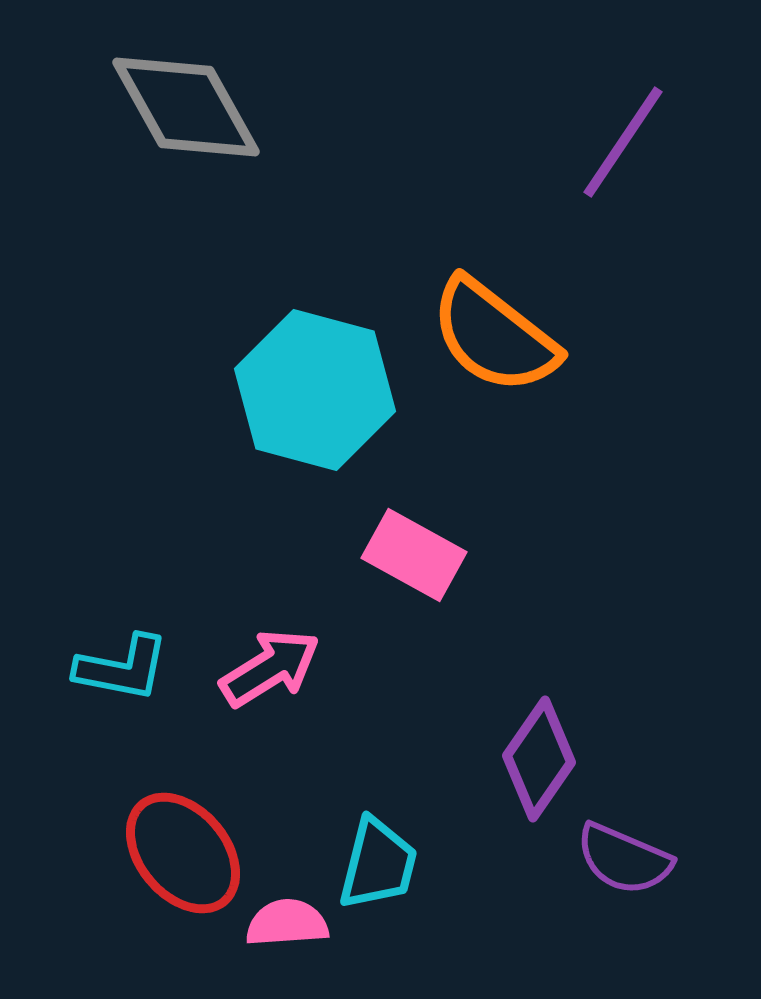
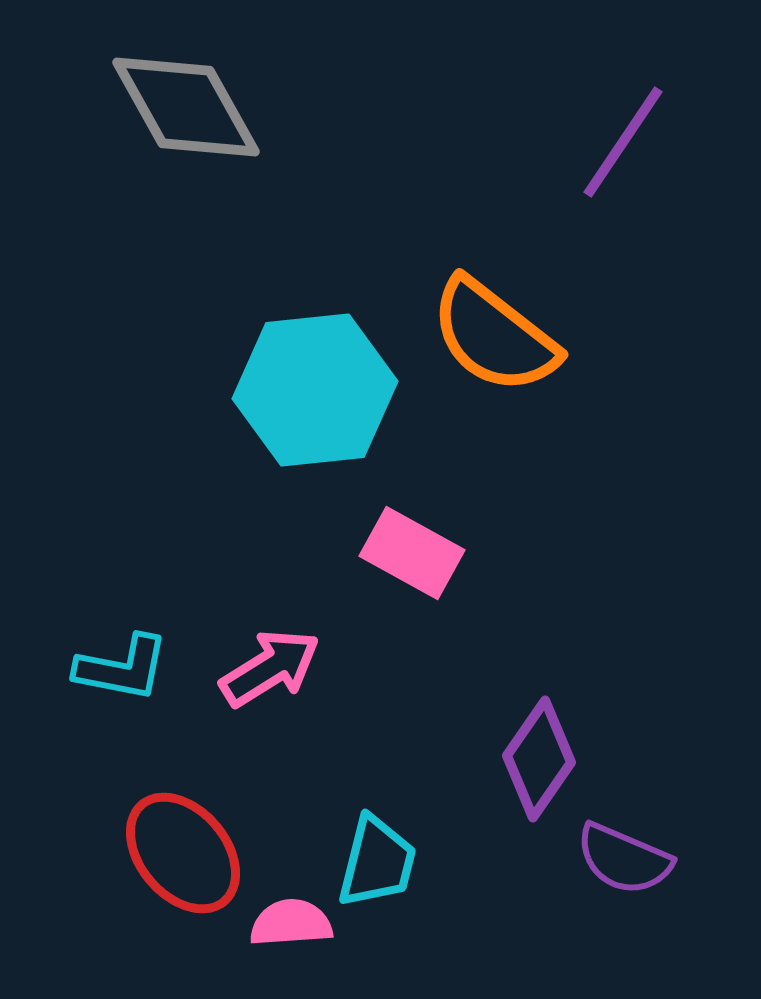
cyan hexagon: rotated 21 degrees counterclockwise
pink rectangle: moved 2 px left, 2 px up
cyan trapezoid: moved 1 px left, 2 px up
pink semicircle: moved 4 px right
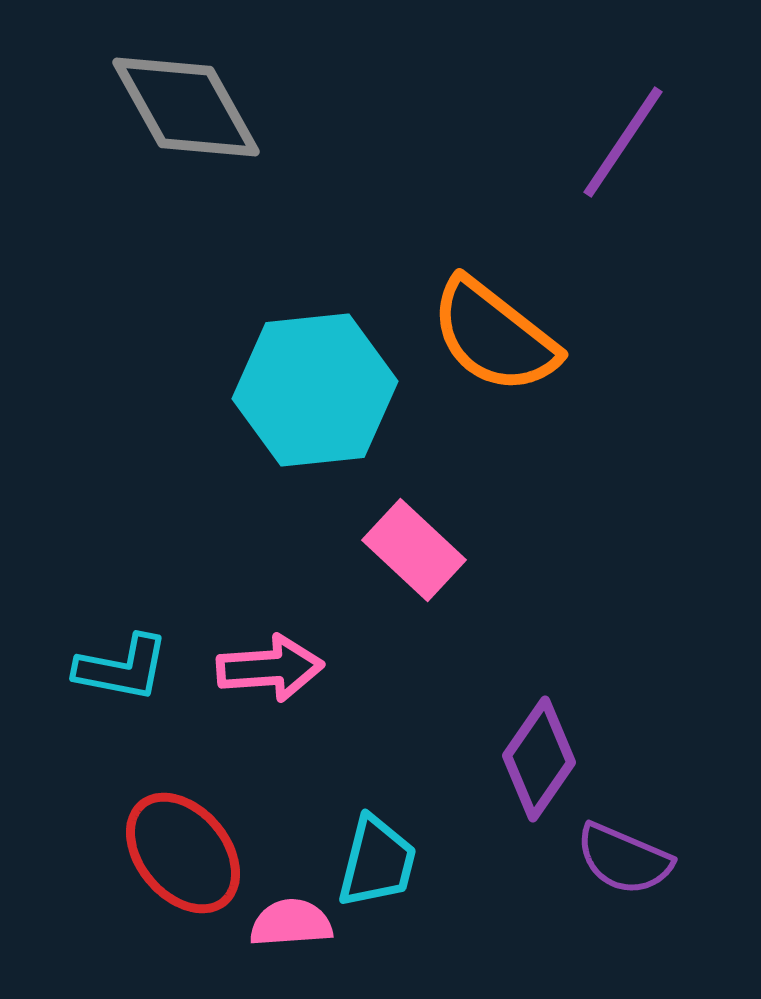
pink rectangle: moved 2 px right, 3 px up; rotated 14 degrees clockwise
pink arrow: rotated 28 degrees clockwise
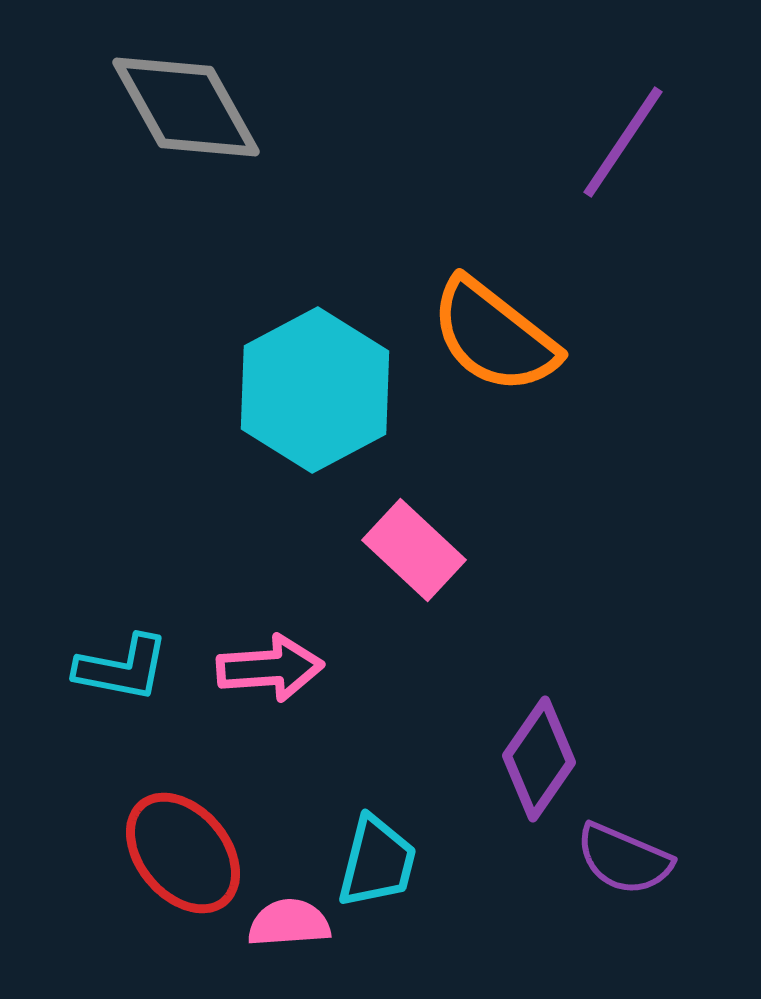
cyan hexagon: rotated 22 degrees counterclockwise
pink semicircle: moved 2 px left
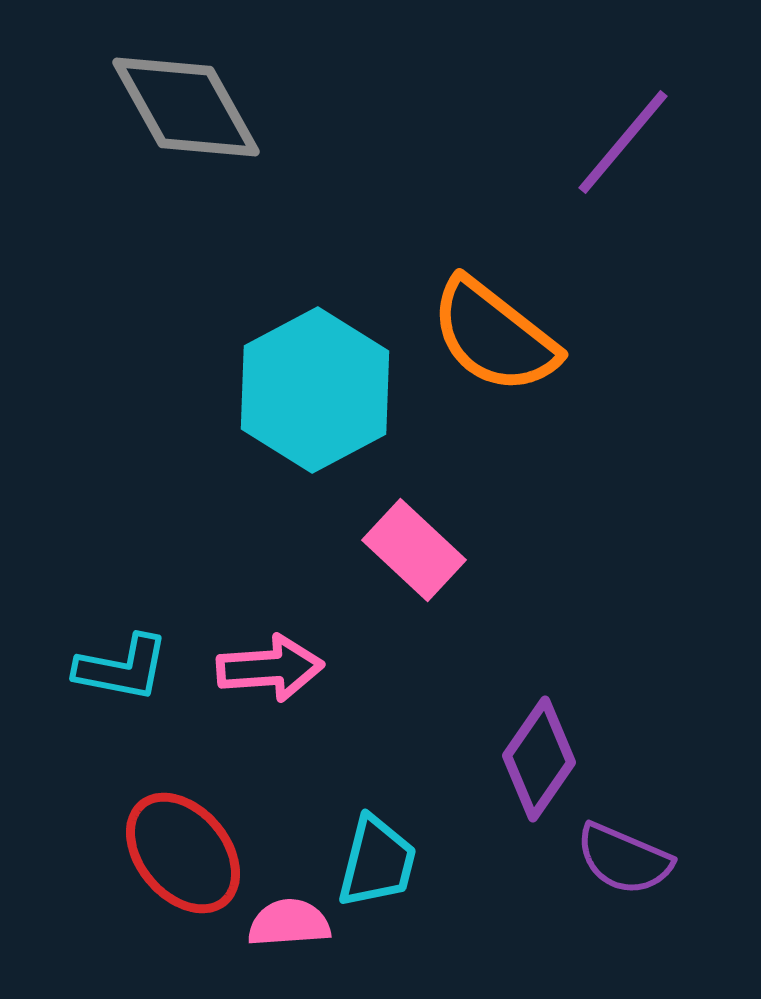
purple line: rotated 6 degrees clockwise
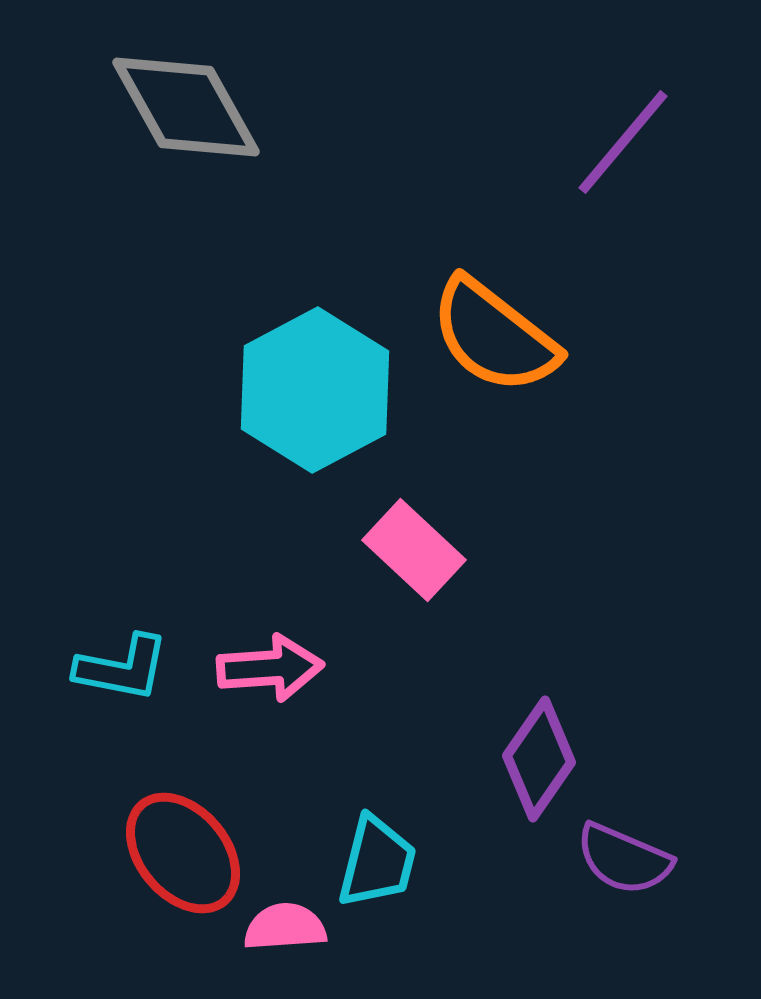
pink semicircle: moved 4 px left, 4 px down
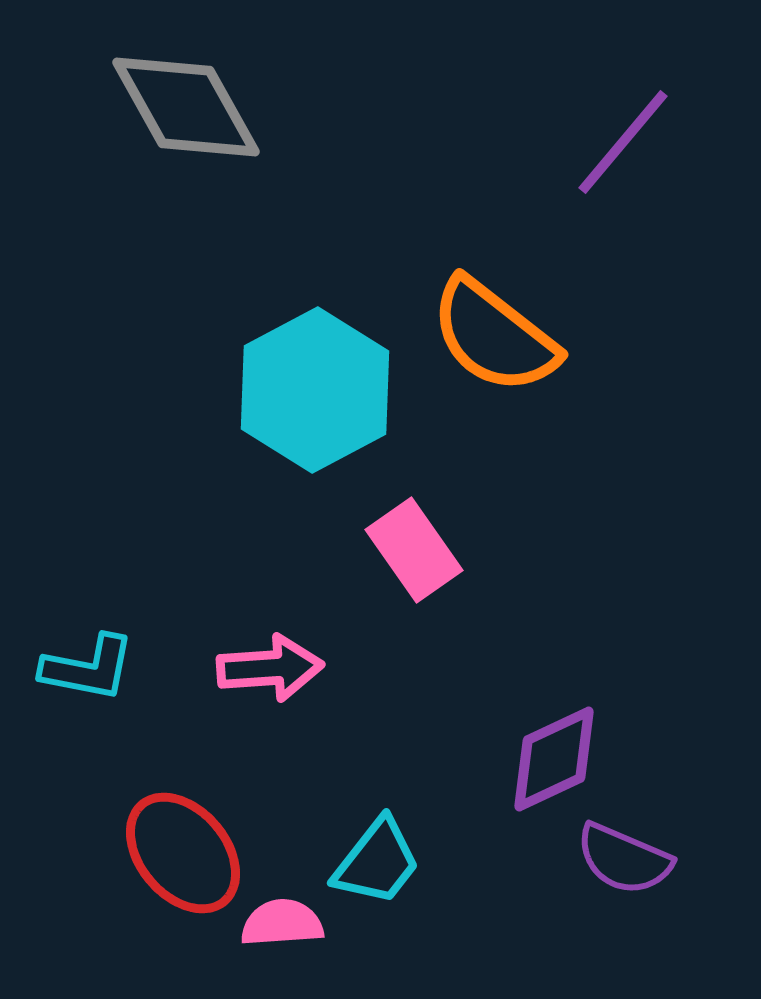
pink rectangle: rotated 12 degrees clockwise
cyan L-shape: moved 34 px left
purple diamond: moved 15 px right; rotated 30 degrees clockwise
cyan trapezoid: rotated 24 degrees clockwise
pink semicircle: moved 3 px left, 4 px up
